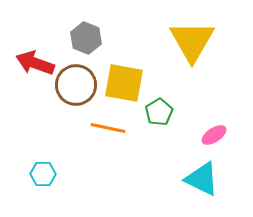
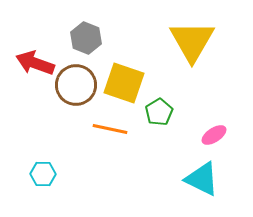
yellow square: rotated 9 degrees clockwise
orange line: moved 2 px right, 1 px down
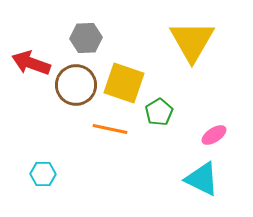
gray hexagon: rotated 24 degrees counterclockwise
red arrow: moved 4 px left
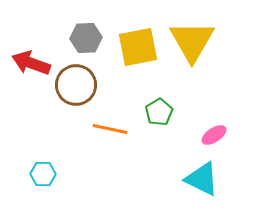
yellow square: moved 14 px right, 36 px up; rotated 30 degrees counterclockwise
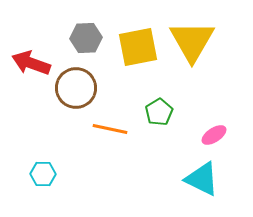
brown circle: moved 3 px down
